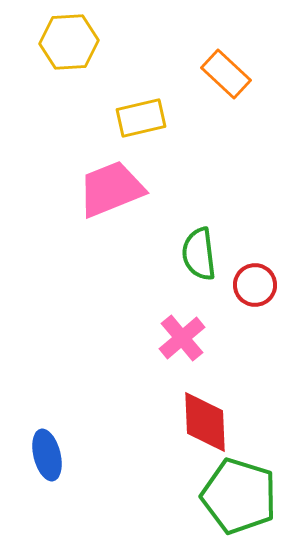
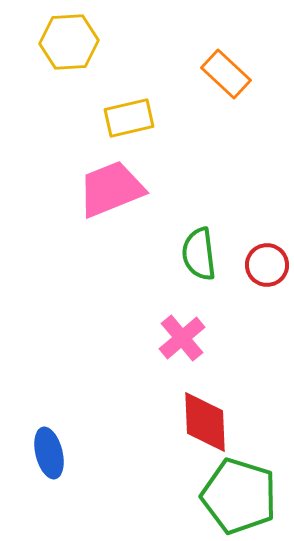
yellow rectangle: moved 12 px left
red circle: moved 12 px right, 20 px up
blue ellipse: moved 2 px right, 2 px up
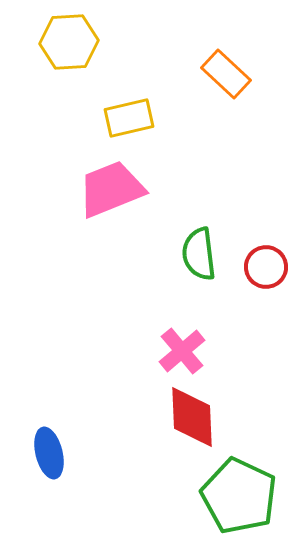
red circle: moved 1 px left, 2 px down
pink cross: moved 13 px down
red diamond: moved 13 px left, 5 px up
green pentagon: rotated 8 degrees clockwise
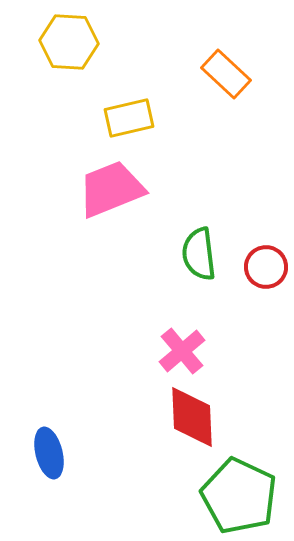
yellow hexagon: rotated 6 degrees clockwise
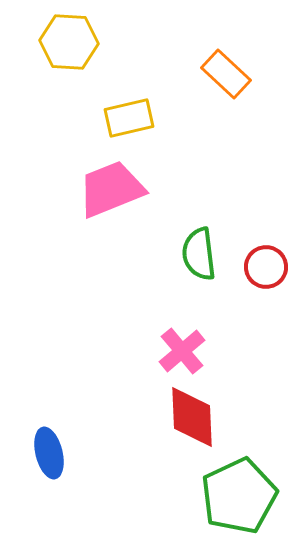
green pentagon: rotated 22 degrees clockwise
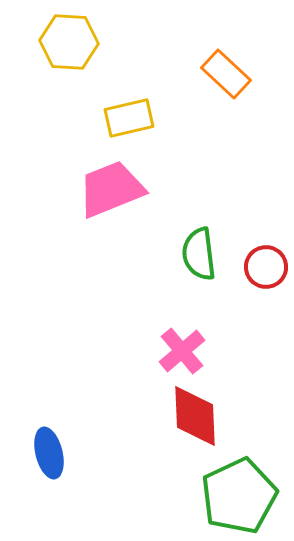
red diamond: moved 3 px right, 1 px up
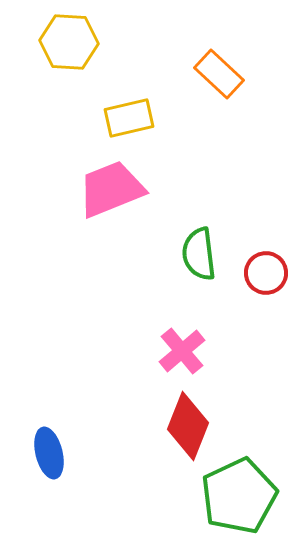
orange rectangle: moved 7 px left
red circle: moved 6 px down
red diamond: moved 7 px left, 10 px down; rotated 24 degrees clockwise
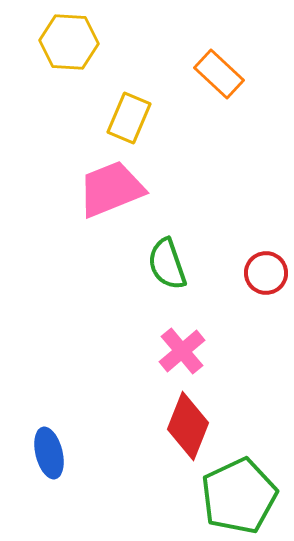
yellow rectangle: rotated 54 degrees counterclockwise
green semicircle: moved 32 px left, 10 px down; rotated 12 degrees counterclockwise
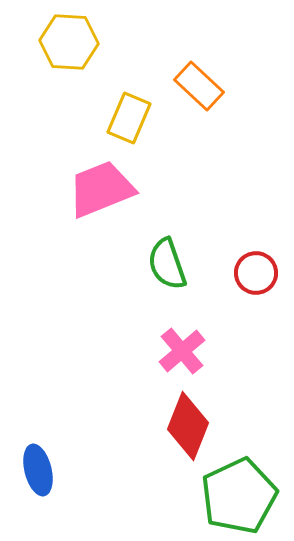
orange rectangle: moved 20 px left, 12 px down
pink trapezoid: moved 10 px left
red circle: moved 10 px left
blue ellipse: moved 11 px left, 17 px down
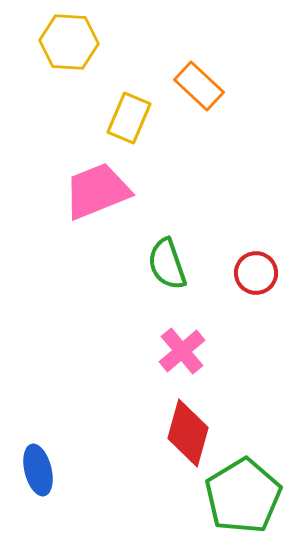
pink trapezoid: moved 4 px left, 2 px down
red diamond: moved 7 px down; rotated 6 degrees counterclockwise
green pentagon: moved 4 px right; rotated 6 degrees counterclockwise
